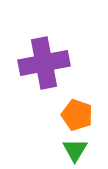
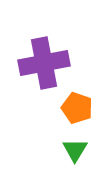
orange pentagon: moved 7 px up
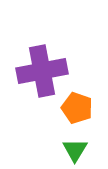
purple cross: moved 2 px left, 8 px down
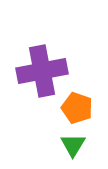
green triangle: moved 2 px left, 5 px up
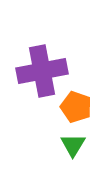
orange pentagon: moved 1 px left, 1 px up
